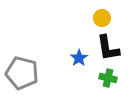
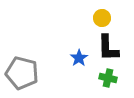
black L-shape: rotated 8 degrees clockwise
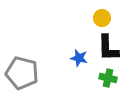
blue star: rotated 24 degrees counterclockwise
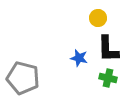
yellow circle: moved 4 px left
black L-shape: moved 1 px down
gray pentagon: moved 1 px right, 5 px down
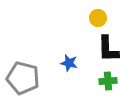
blue star: moved 10 px left, 5 px down
green cross: moved 3 px down; rotated 18 degrees counterclockwise
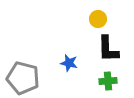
yellow circle: moved 1 px down
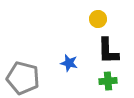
black L-shape: moved 2 px down
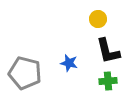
black L-shape: rotated 12 degrees counterclockwise
gray pentagon: moved 2 px right, 5 px up
